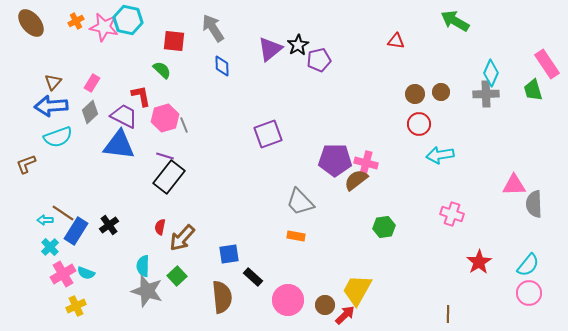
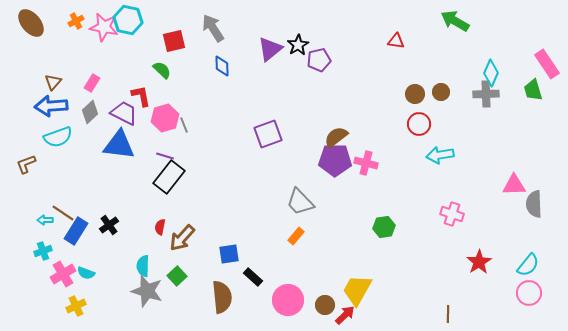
red square at (174, 41): rotated 20 degrees counterclockwise
purple trapezoid at (124, 116): moved 3 px up
brown semicircle at (356, 180): moved 20 px left, 43 px up
orange rectangle at (296, 236): rotated 60 degrees counterclockwise
cyan cross at (50, 247): moved 7 px left, 4 px down; rotated 24 degrees clockwise
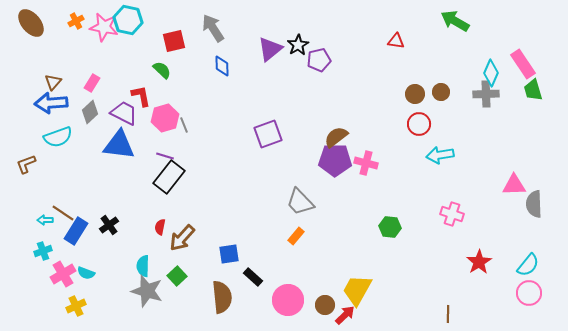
pink rectangle at (547, 64): moved 24 px left
blue arrow at (51, 106): moved 3 px up
green hexagon at (384, 227): moved 6 px right; rotated 15 degrees clockwise
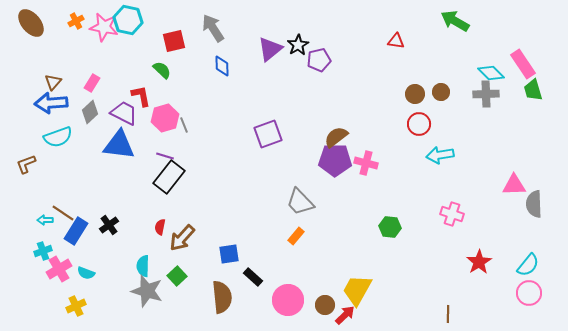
cyan diamond at (491, 73): rotated 68 degrees counterclockwise
pink cross at (63, 274): moved 4 px left, 5 px up
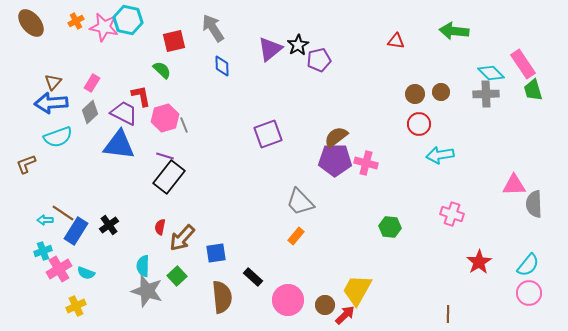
green arrow at (455, 21): moved 1 px left, 10 px down; rotated 24 degrees counterclockwise
blue square at (229, 254): moved 13 px left, 1 px up
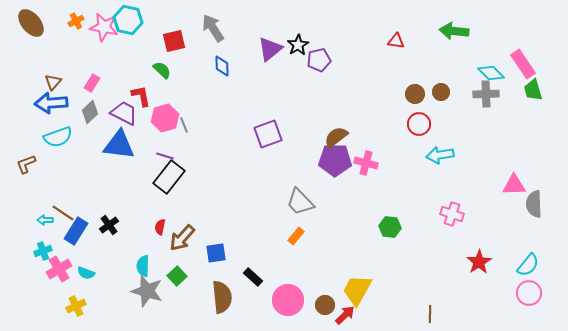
brown line at (448, 314): moved 18 px left
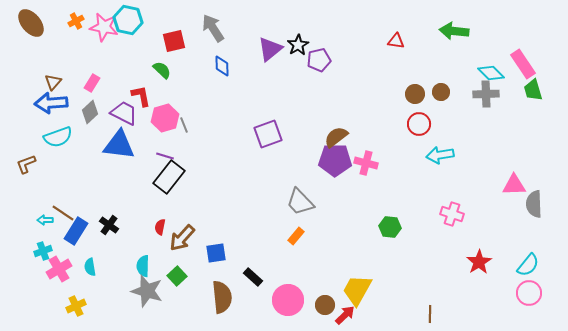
black cross at (109, 225): rotated 18 degrees counterclockwise
cyan semicircle at (86, 273): moved 4 px right, 6 px up; rotated 60 degrees clockwise
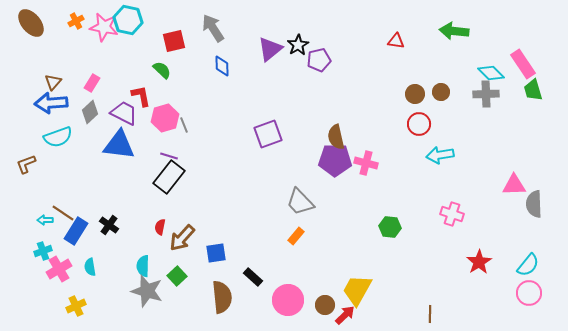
brown semicircle at (336, 137): rotated 65 degrees counterclockwise
purple line at (165, 156): moved 4 px right
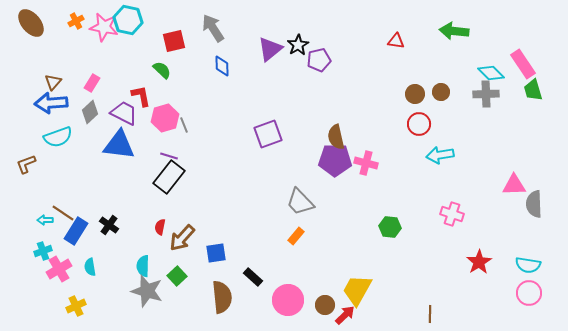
cyan semicircle at (528, 265): rotated 60 degrees clockwise
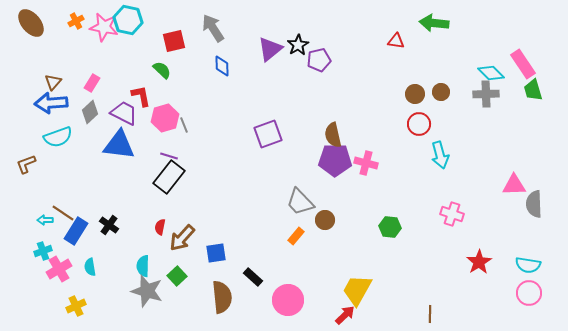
green arrow at (454, 31): moved 20 px left, 8 px up
brown semicircle at (336, 137): moved 3 px left, 2 px up
cyan arrow at (440, 155): rotated 96 degrees counterclockwise
brown circle at (325, 305): moved 85 px up
